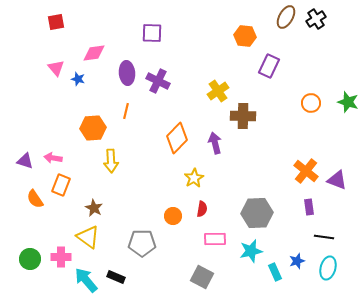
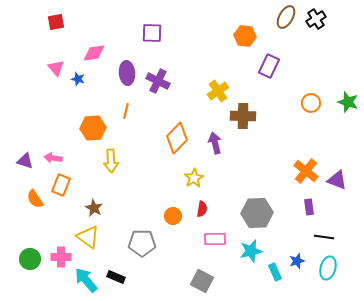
gray square at (202, 277): moved 4 px down
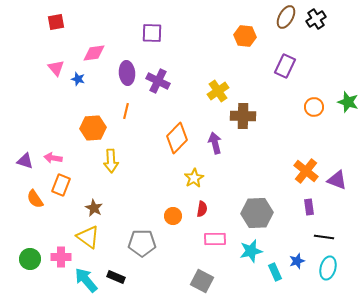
purple rectangle at (269, 66): moved 16 px right
orange circle at (311, 103): moved 3 px right, 4 px down
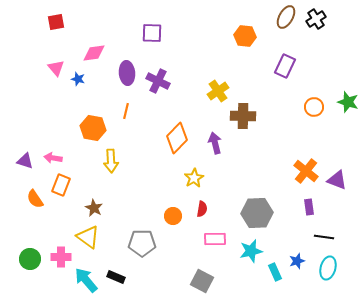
orange hexagon at (93, 128): rotated 15 degrees clockwise
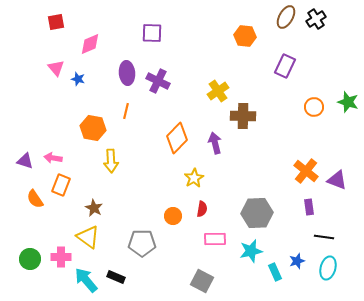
pink diamond at (94, 53): moved 4 px left, 9 px up; rotated 15 degrees counterclockwise
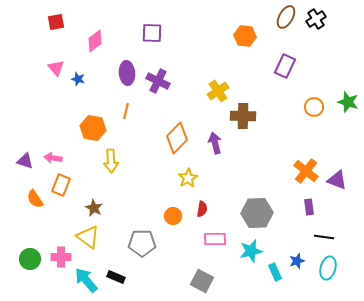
pink diamond at (90, 44): moved 5 px right, 3 px up; rotated 15 degrees counterclockwise
yellow star at (194, 178): moved 6 px left
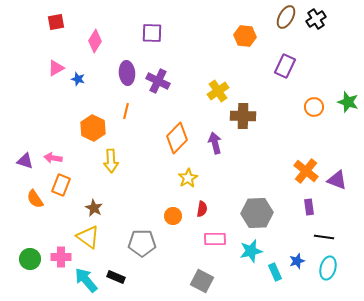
pink diamond at (95, 41): rotated 20 degrees counterclockwise
pink triangle at (56, 68): rotated 42 degrees clockwise
orange hexagon at (93, 128): rotated 15 degrees clockwise
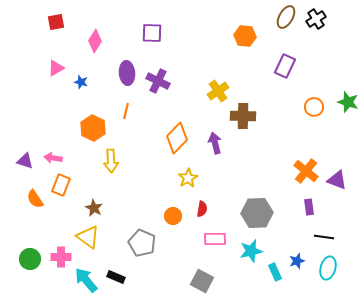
blue star at (78, 79): moved 3 px right, 3 px down
gray pentagon at (142, 243): rotated 24 degrees clockwise
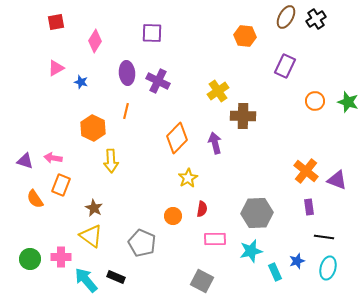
orange circle at (314, 107): moved 1 px right, 6 px up
yellow triangle at (88, 237): moved 3 px right, 1 px up
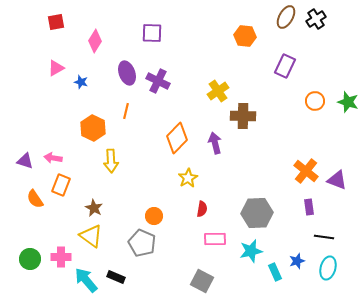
purple ellipse at (127, 73): rotated 15 degrees counterclockwise
orange circle at (173, 216): moved 19 px left
